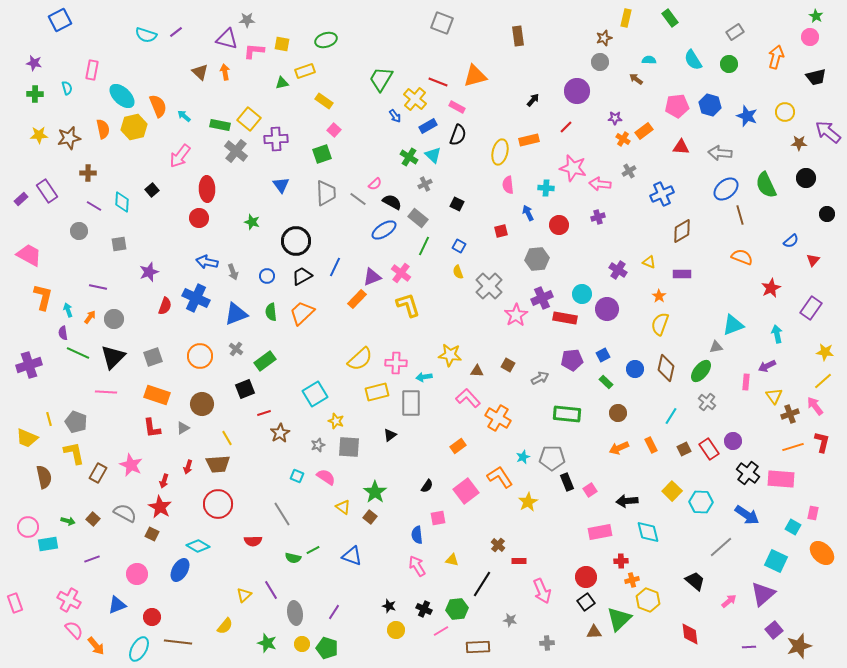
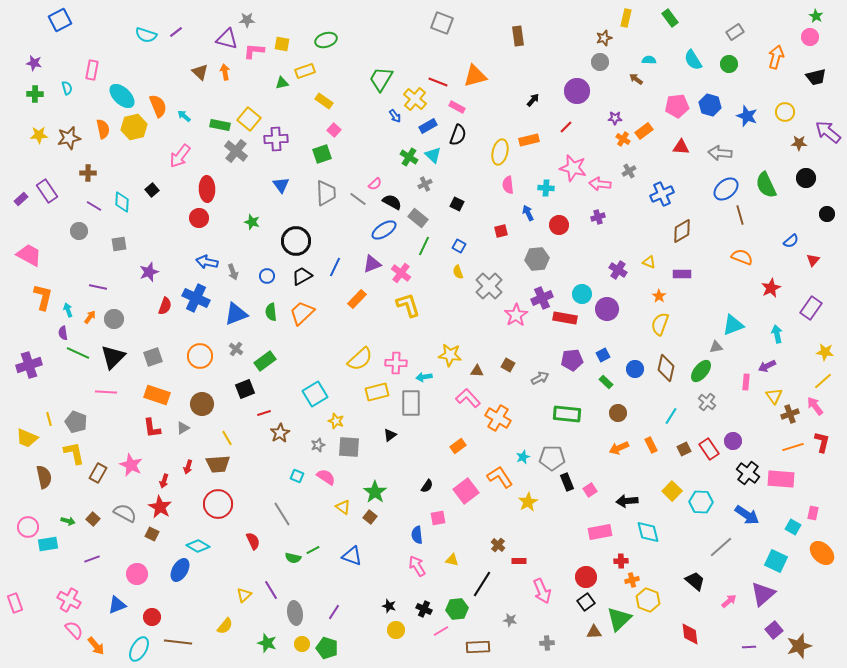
purple triangle at (372, 277): moved 13 px up
red semicircle at (253, 541): rotated 114 degrees counterclockwise
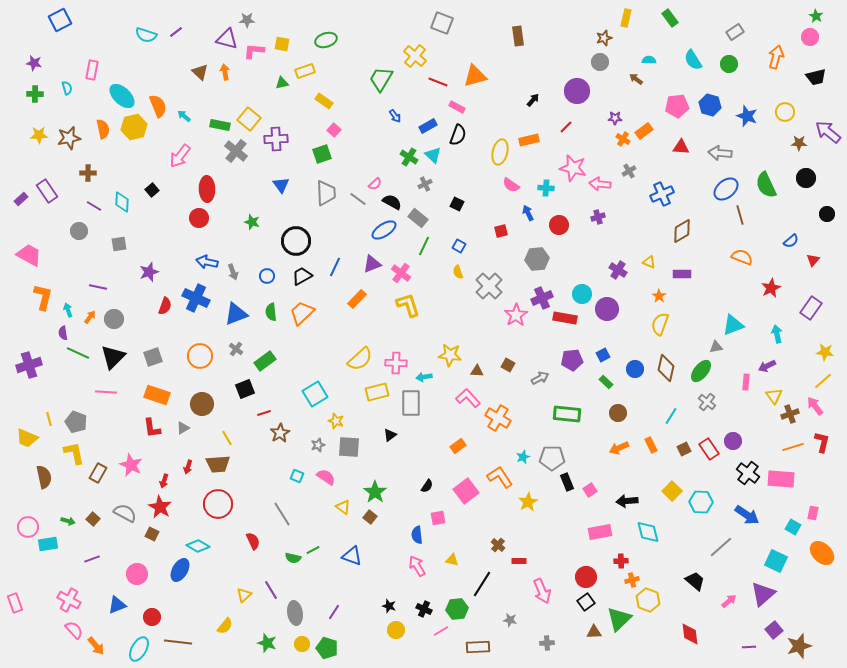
yellow cross at (415, 99): moved 43 px up
pink semicircle at (508, 185): moved 3 px right; rotated 48 degrees counterclockwise
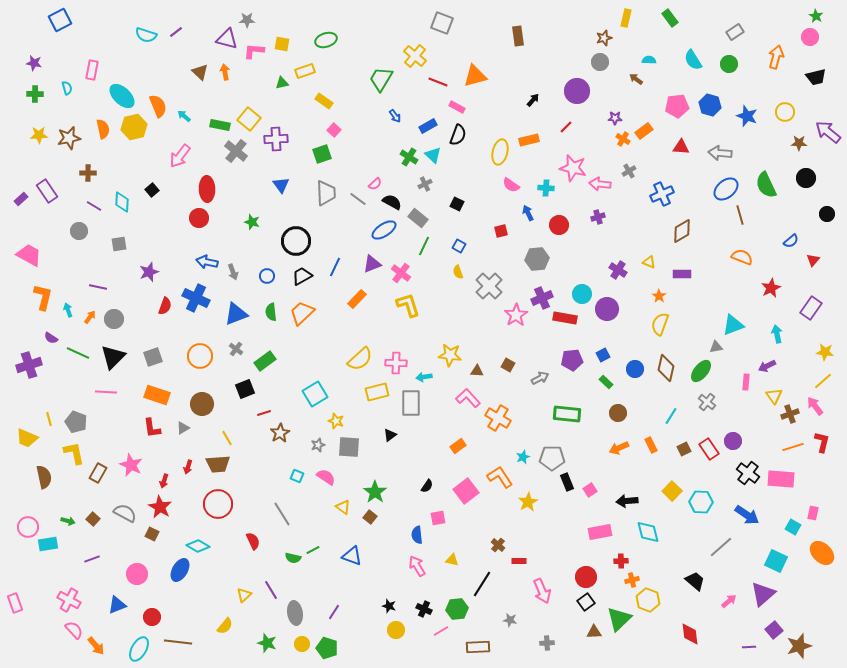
purple semicircle at (63, 333): moved 12 px left, 5 px down; rotated 48 degrees counterclockwise
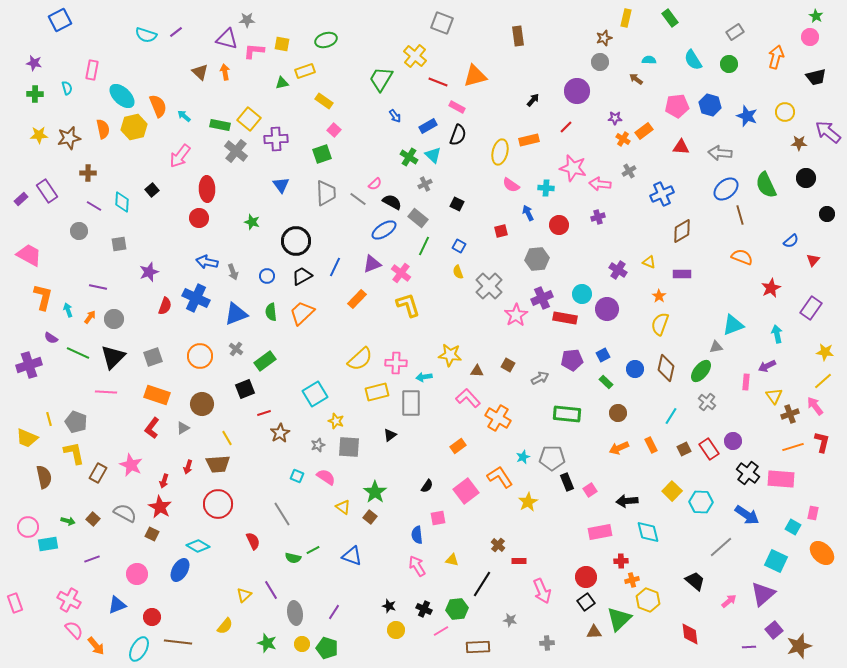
red L-shape at (152, 428): rotated 45 degrees clockwise
